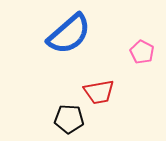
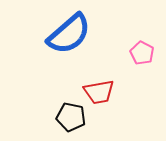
pink pentagon: moved 1 px down
black pentagon: moved 2 px right, 2 px up; rotated 8 degrees clockwise
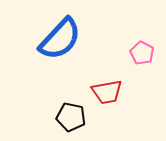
blue semicircle: moved 9 px left, 5 px down; rotated 6 degrees counterclockwise
red trapezoid: moved 8 px right
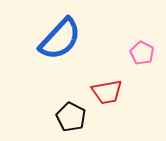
black pentagon: rotated 16 degrees clockwise
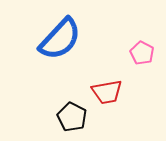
black pentagon: moved 1 px right
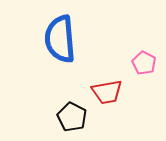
blue semicircle: rotated 132 degrees clockwise
pink pentagon: moved 2 px right, 10 px down
